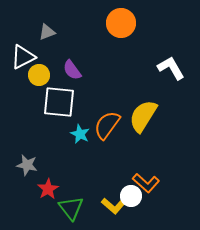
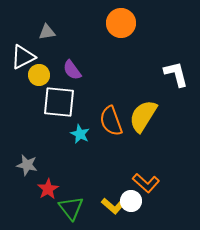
gray triangle: rotated 12 degrees clockwise
white L-shape: moved 5 px right, 6 px down; rotated 16 degrees clockwise
orange semicircle: moved 4 px right, 4 px up; rotated 56 degrees counterclockwise
white circle: moved 5 px down
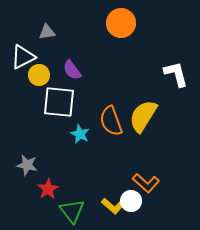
green triangle: moved 1 px right, 3 px down
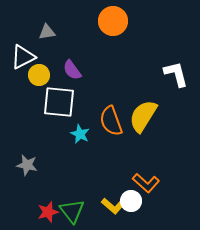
orange circle: moved 8 px left, 2 px up
red star: moved 23 px down; rotated 15 degrees clockwise
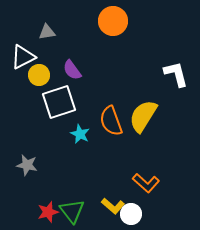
white square: rotated 24 degrees counterclockwise
white circle: moved 13 px down
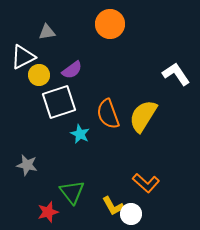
orange circle: moved 3 px left, 3 px down
purple semicircle: rotated 90 degrees counterclockwise
white L-shape: rotated 20 degrees counterclockwise
orange semicircle: moved 3 px left, 7 px up
yellow L-shape: rotated 20 degrees clockwise
green triangle: moved 19 px up
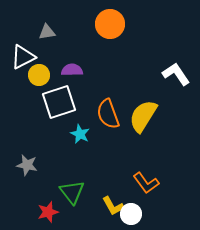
purple semicircle: rotated 145 degrees counterclockwise
orange L-shape: rotated 12 degrees clockwise
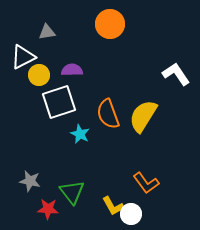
gray star: moved 3 px right, 16 px down
red star: moved 3 px up; rotated 20 degrees clockwise
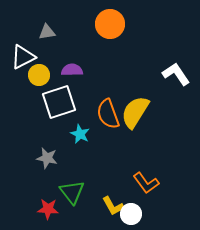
yellow semicircle: moved 8 px left, 4 px up
gray star: moved 17 px right, 23 px up
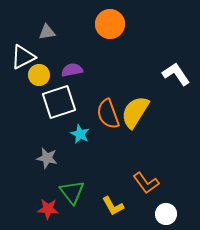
purple semicircle: rotated 10 degrees counterclockwise
white circle: moved 35 px right
